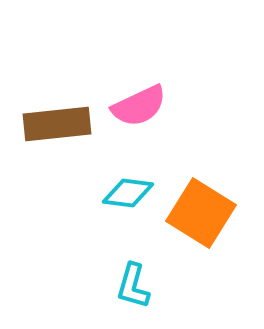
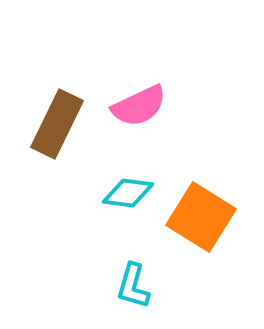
brown rectangle: rotated 58 degrees counterclockwise
orange square: moved 4 px down
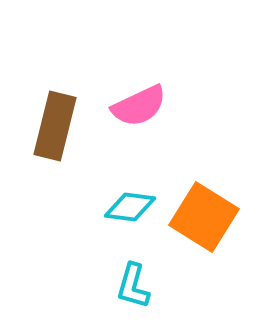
brown rectangle: moved 2 px left, 2 px down; rotated 12 degrees counterclockwise
cyan diamond: moved 2 px right, 14 px down
orange square: moved 3 px right
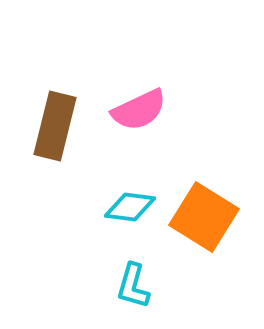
pink semicircle: moved 4 px down
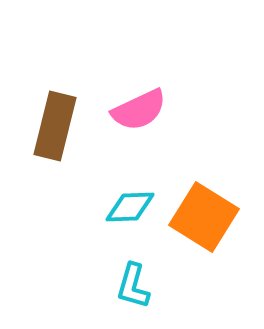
cyan diamond: rotated 9 degrees counterclockwise
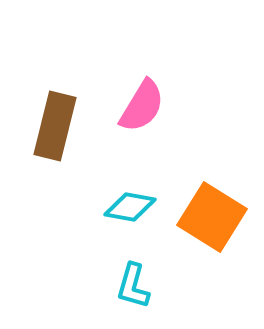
pink semicircle: moved 3 px right, 4 px up; rotated 34 degrees counterclockwise
cyan diamond: rotated 12 degrees clockwise
orange square: moved 8 px right
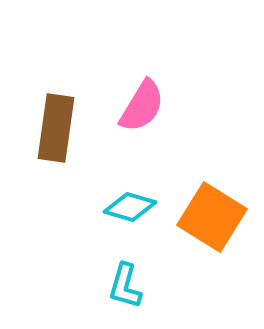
brown rectangle: moved 1 px right, 2 px down; rotated 6 degrees counterclockwise
cyan diamond: rotated 6 degrees clockwise
cyan L-shape: moved 8 px left
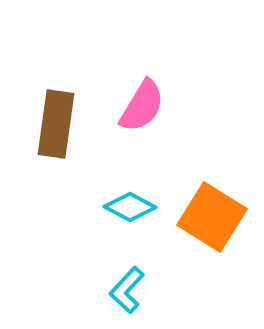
brown rectangle: moved 4 px up
cyan diamond: rotated 12 degrees clockwise
cyan L-shape: moved 2 px right, 4 px down; rotated 27 degrees clockwise
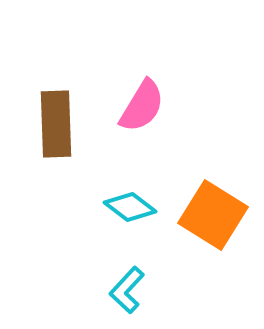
brown rectangle: rotated 10 degrees counterclockwise
cyan diamond: rotated 9 degrees clockwise
orange square: moved 1 px right, 2 px up
